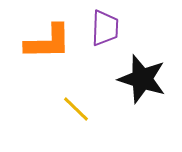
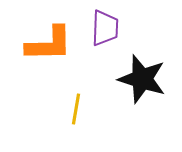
orange L-shape: moved 1 px right, 2 px down
yellow line: rotated 56 degrees clockwise
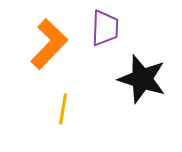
orange L-shape: rotated 45 degrees counterclockwise
yellow line: moved 13 px left
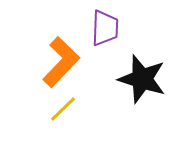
orange L-shape: moved 12 px right, 18 px down
yellow line: rotated 36 degrees clockwise
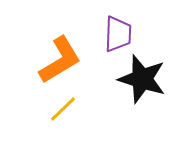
purple trapezoid: moved 13 px right, 6 px down
orange L-shape: moved 1 px left, 2 px up; rotated 15 degrees clockwise
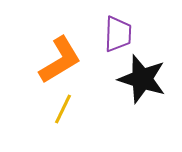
yellow line: rotated 20 degrees counterclockwise
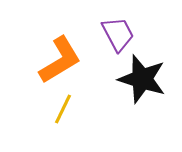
purple trapezoid: rotated 30 degrees counterclockwise
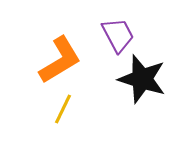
purple trapezoid: moved 1 px down
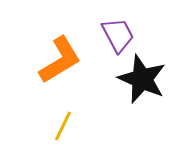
black star: rotated 6 degrees clockwise
yellow line: moved 17 px down
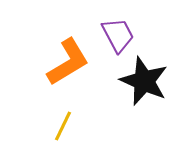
orange L-shape: moved 8 px right, 2 px down
black star: moved 2 px right, 2 px down
